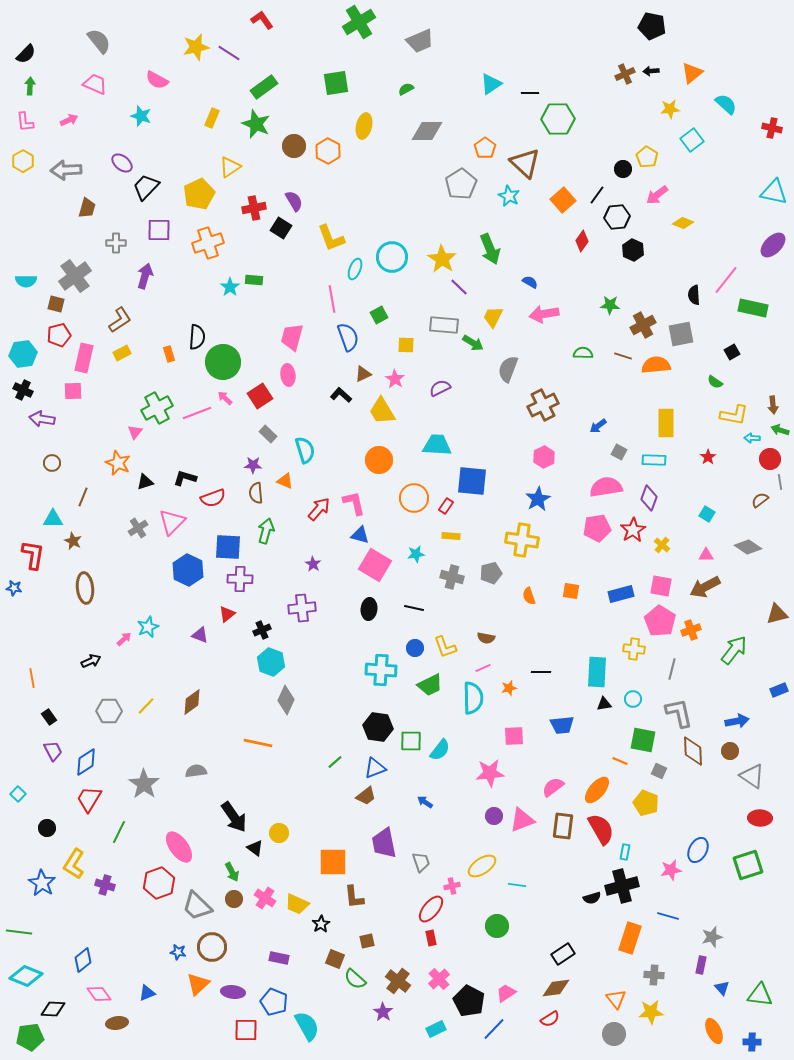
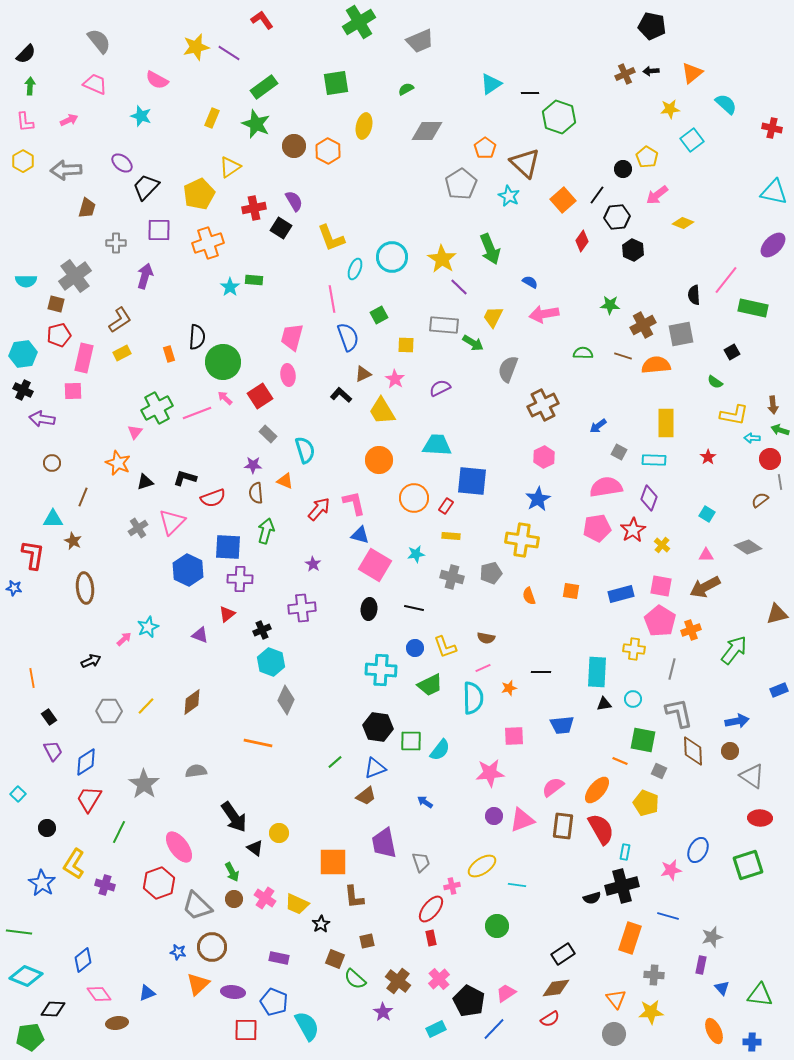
green hexagon at (558, 119): moved 1 px right, 2 px up; rotated 20 degrees clockwise
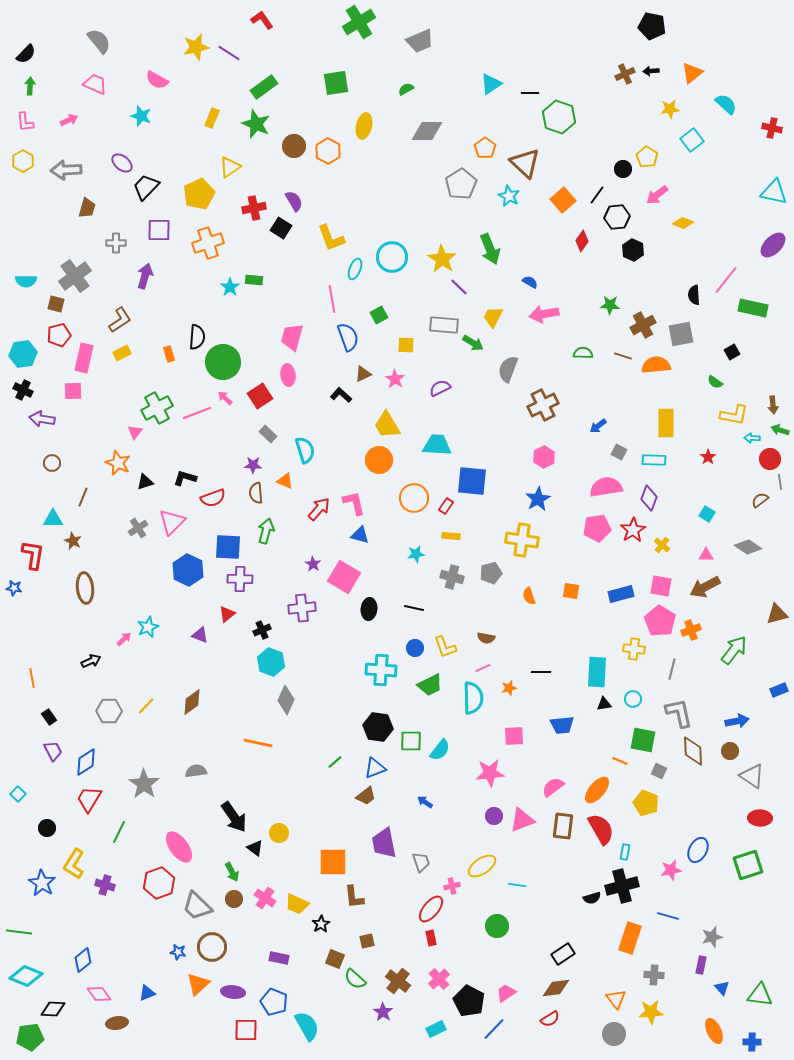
yellow trapezoid at (382, 411): moved 5 px right, 14 px down
pink square at (375, 565): moved 31 px left, 12 px down
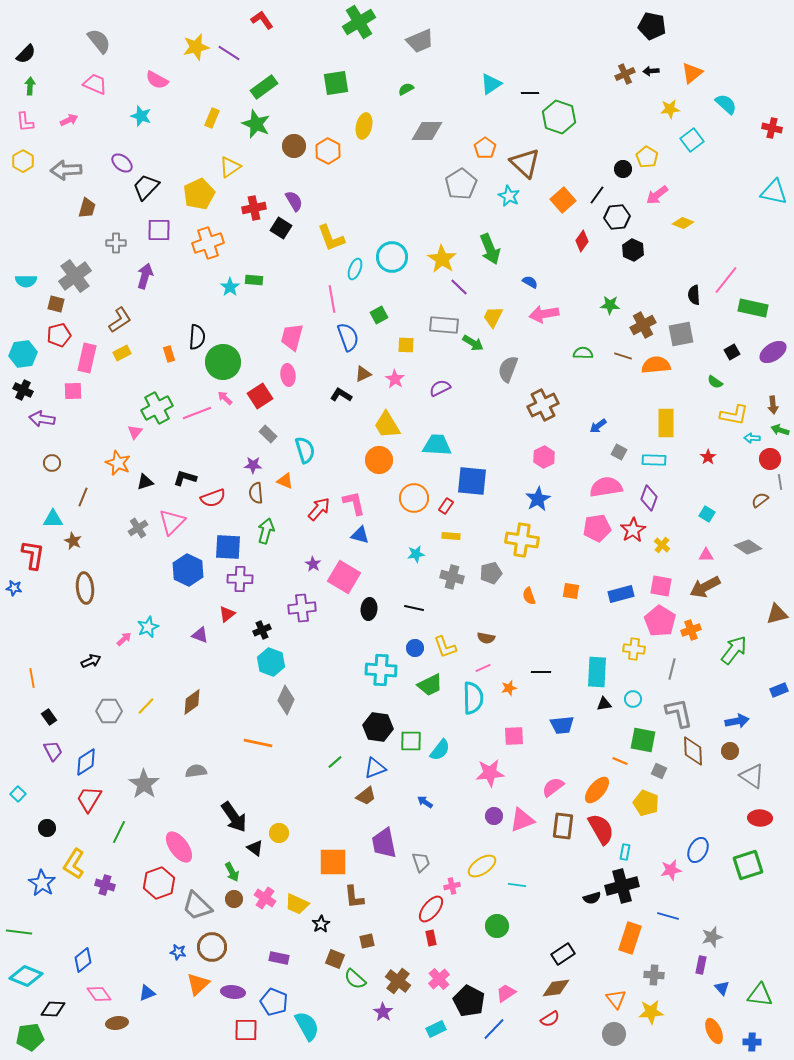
purple ellipse at (773, 245): moved 107 px down; rotated 12 degrees clockwise
pink rectangle at (84, 358): moved 3 px right
black L-shape at (341, 395): rotated 10 degrees counterclockwise
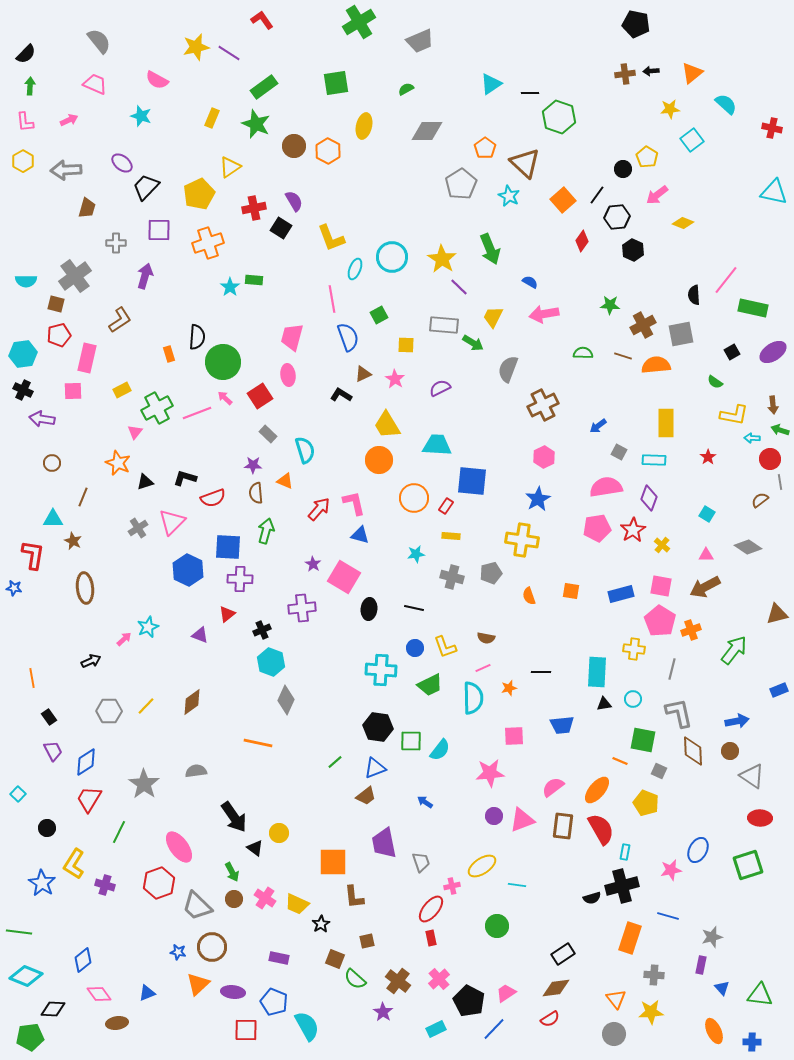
black pentagon at (652, 26): moved 16 px left, 2 px up
brown cross at (625, 74): rotated 18 degrees clockwise
yellow rectangle at (122, 353): moved 37 px down
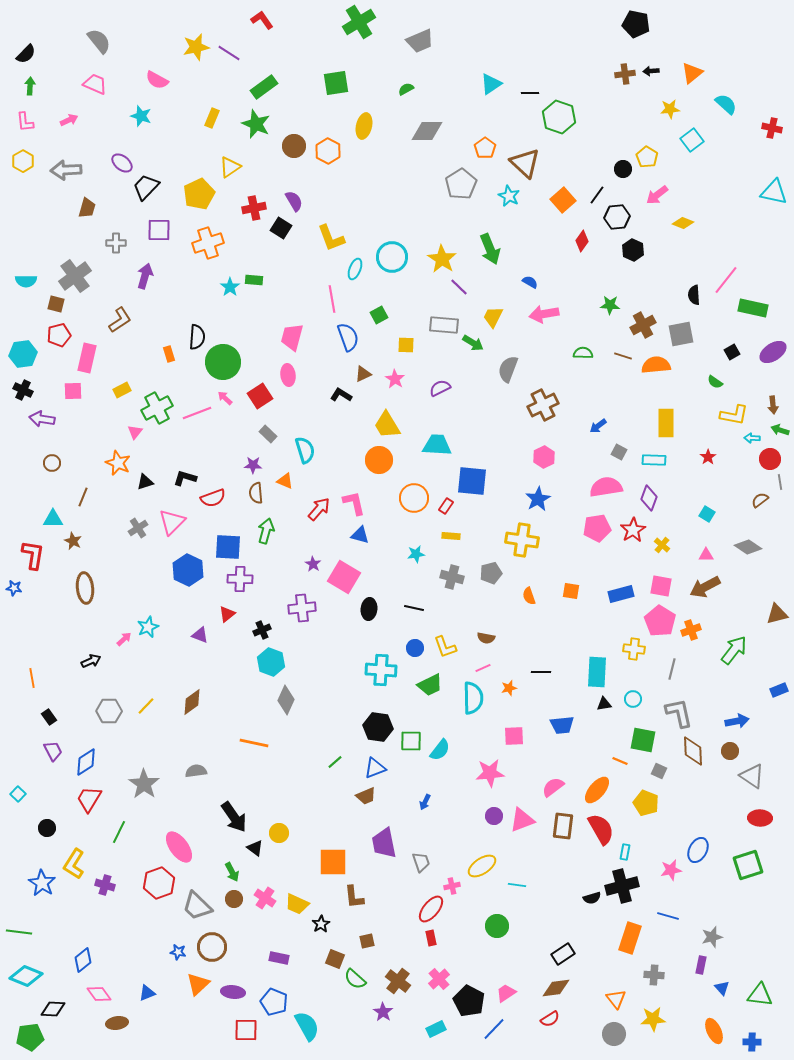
orange line at (258, 743): moved 4 px left
brown trapezoid at (366, 796): rotated 15 degrees clockwise
blue arrow at (425, 802): rotated 98 degrees counterclockwise
yellow star at (651, 1012): moved 2 px right, 7 px down
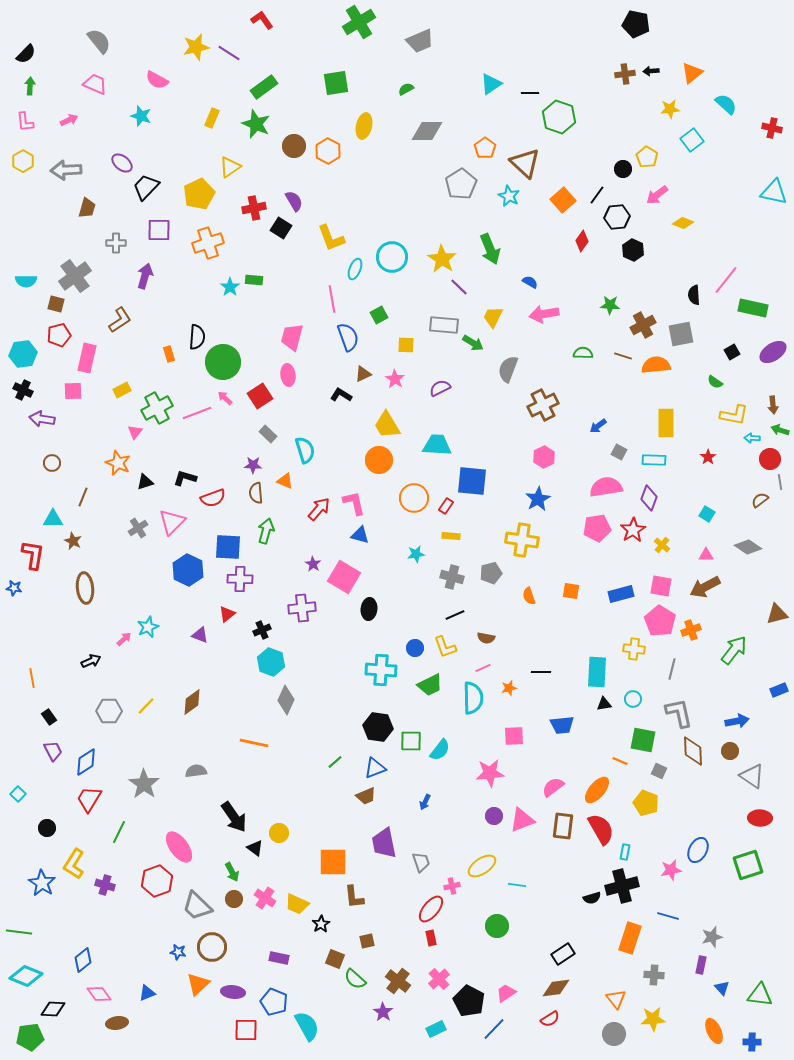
black line at (414, 608): moved 41 px right, 7 px down; rotated 36 degrees counterclockwise
red hexagon at (159, 883): moved 2 px left, 2 px up
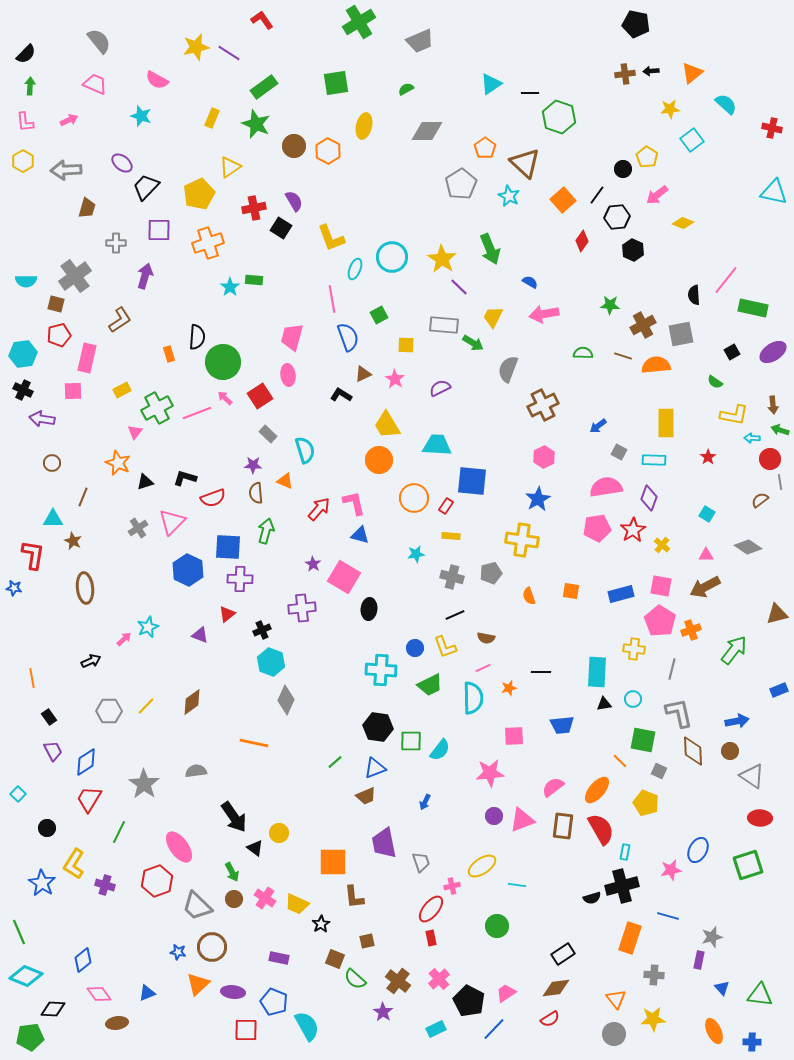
orange line at (620, 761): rotated 21 degrees clockwise
green line at (19, 932): rotated 60 degrees clockwise
purple rectangle at (701, 965): moved 2 px left, 5 px up
